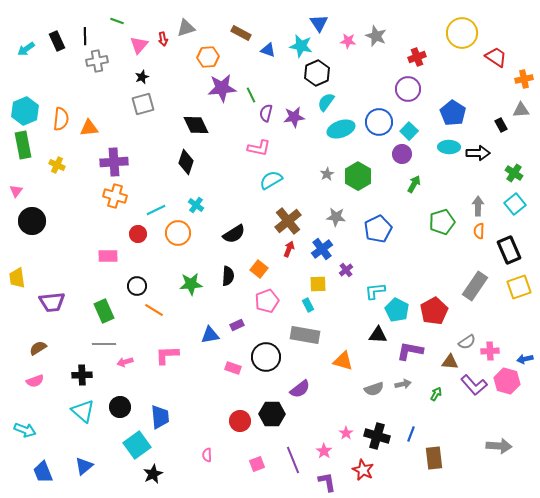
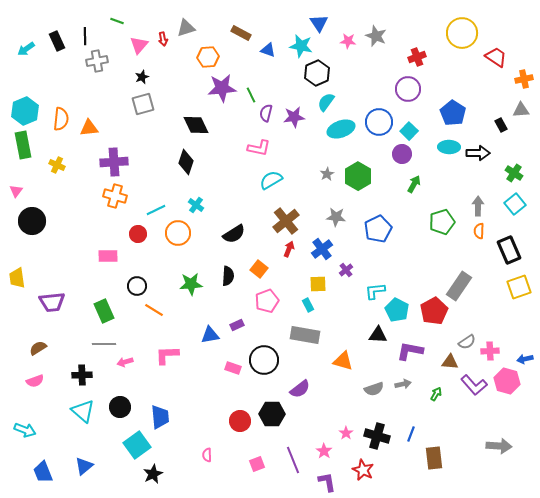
brown cross at (288, 221): moved 2 px left
gray rectangle at (475, 286): moved 16 px left
black circle at (266, 357): moved 2 px left, 3 px down
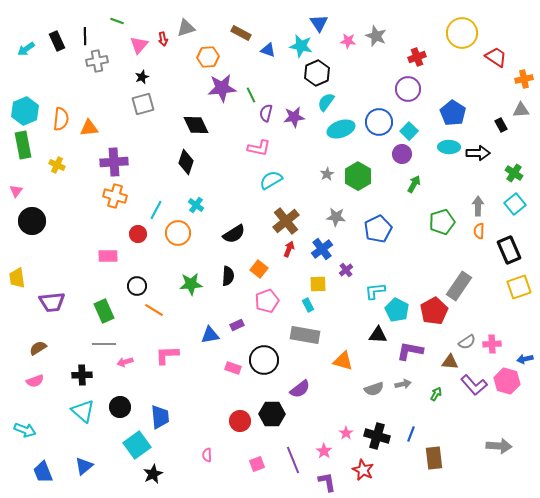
cyan line at (156, 210): rotated 36 degrees counterclockwise
pink cross at (490, 351): moved 2 px right, 7 px up
